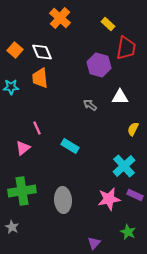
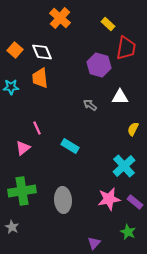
purple rectangle: moved 7 px down; rotated 14 degrees clockwise
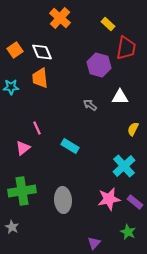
orange square: rotated 14 degrees clockwise
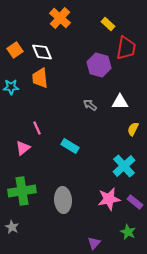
white triangle: moved 5 px down
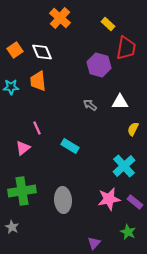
orange trapezoid: moved 2 px left, 3 px down
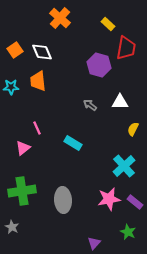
cyan rectangle: moved 3 px right, 3 px up
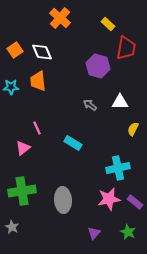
purple hexagon: moved 1 px left, 1 px down
cyan cross: moved 6 px left, 2 px down; rotated 30 degrees clockwise
purple triangle: moved 10 px up
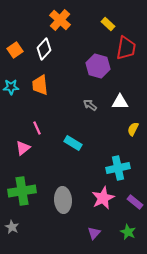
orange cross: moved 2 px down
white diamond: moved 2 px right, 3 px up; rotated 65 degrees clockwise
orange trapezoid: moved 2 px right, 4 px down
pink star: moved 6 px left, 1 px up; rotated 15 degrees counterclockwise
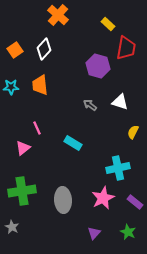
orange cross: moved 2 px left, 5 px up
white triangle: rotated 18 degrees clockwise
yellow semicircle: moved 3 px down
